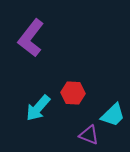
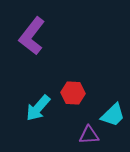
purple L-shape: moved 1 px right, 2 px up
purple triangle: rotated 25 degrees counterclockwise
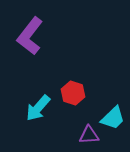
purple L-shape: moved 2 px left
red hexagon: rotated 15 degrees clockwise
cyan trapezoid: moved 3 px down
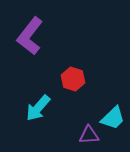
red hexagon: moved 14 px up
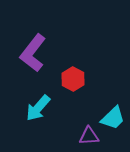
purple L-shape: moved 3 px right, 17 px down
red hexagon: rotated 10 degrees clockwise
purple triangle: moved 1 px down
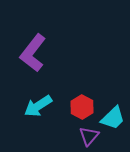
red hexagon: moved 9 px right, 28 px down
cyan arrow: moved 2 px up; rotated 16 degrees clockwise
purple triangle: rotated 45 degrees counterclockwise
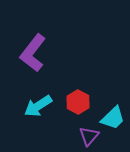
red hexagon: moved 4 px left, 5 px up
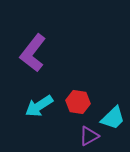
red hexagon: rotated 20 degrees counterclockwise
cyan arrow: moved 1 px right
purple triangle: rotated 20 degrees clockwise
